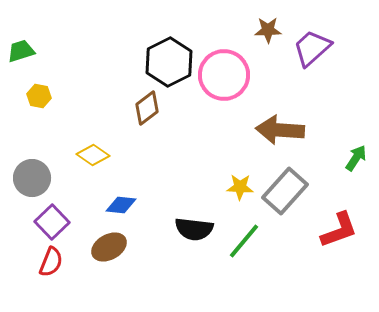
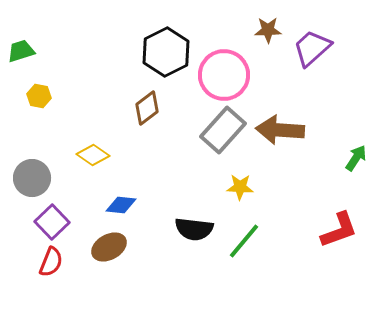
black hexagon: moved 3 px left, 10 px up
gray rectangle: moved 62 px left, 61 px up
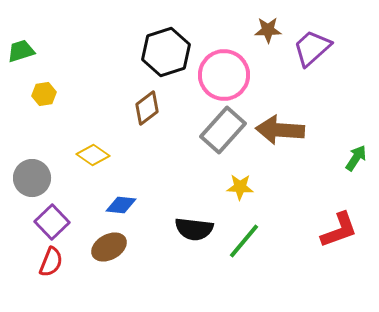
black hexagon: rotated 9 degrees clockwise
yellow hexagon: moved 5 px right, 2 px up; rotated 20 degrees counterclockwise
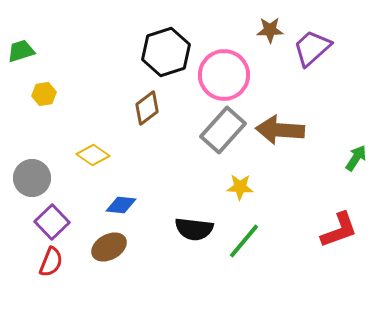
brown star: moved 2 px right
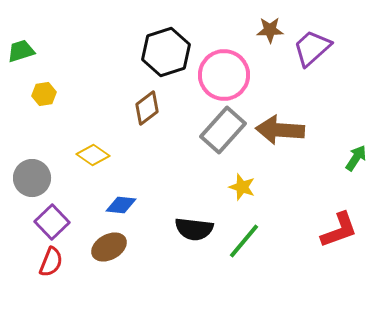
yellow star: moved 2 px right; rotated 16 degrees clockwise
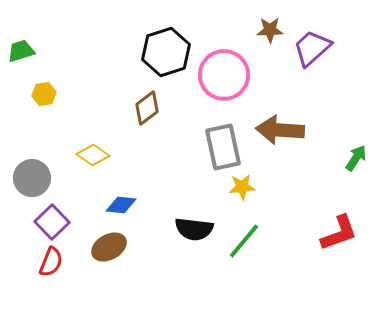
gray rectangle: moved 17 px down; rotated 54 degrees counterclockwise
yellow star: rotated 24 degrees counterclockwise
red L-shape: moved 3 px down
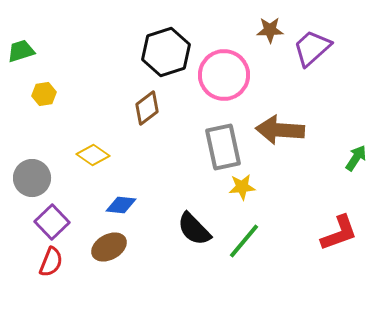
black semicircle: rotated 39 degrees clockwise
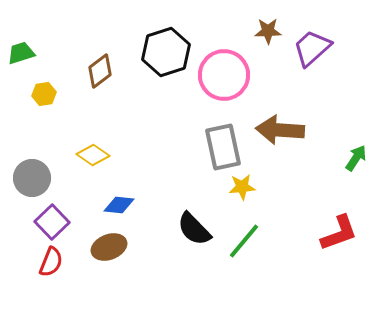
brown star: moved 2 px left, 1 px down
green trapezoid: moved 2 px down
brown diamond: moved 47 px left, 37 px up
blue diamond: moved 2 px left
brown ellipse: rotated 8 degrees clockwise
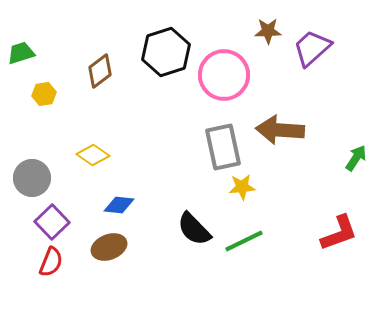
green line: rotated 24 degrees clockwise
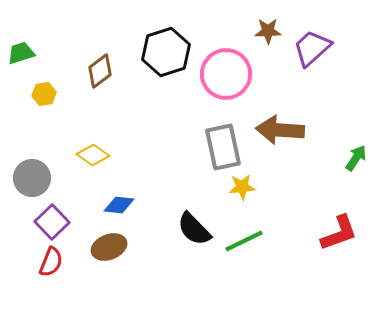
pink circle: moved 2 px right, 1 px up
